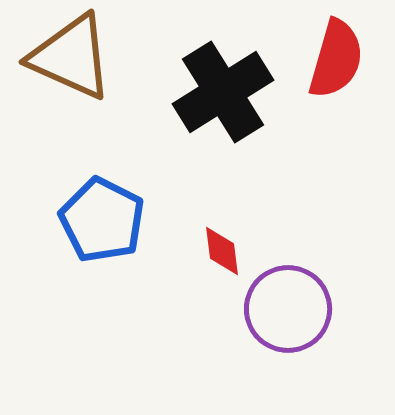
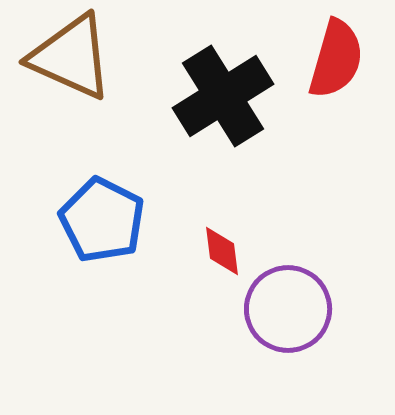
black cross: moved 4 px down
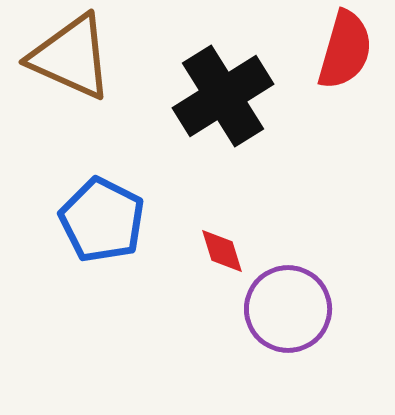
red semicircle: moved 9 px right, 9 px up
red diamond: rotated 10 degrees counterclockwise
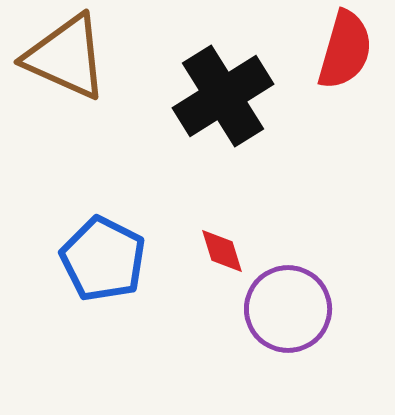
brown triangle: moved 5 px left
blue pentagon: moved 1 px right, 39 px down
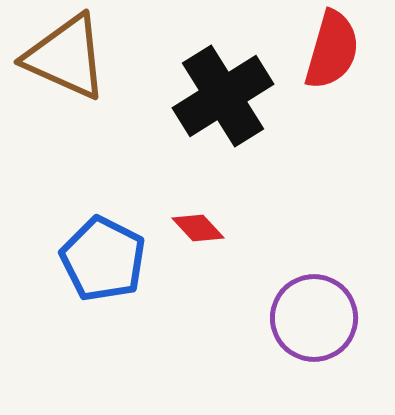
red semicircle: moved 13 px left
red diamond: moved 24 px left, 23 px up; rotated 26 degrees counterclockwise
purple circle: moved 26 px right, 9 px down
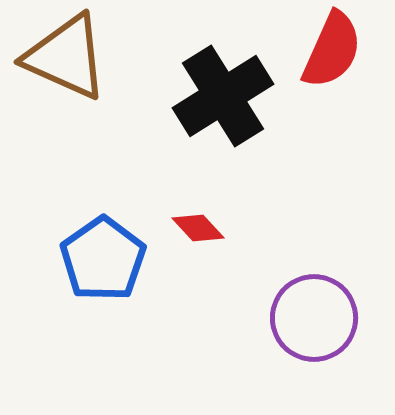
red semicircle: rotated 8 degrees clockwise
blue pentagon: rotated 10 degrees clockwise
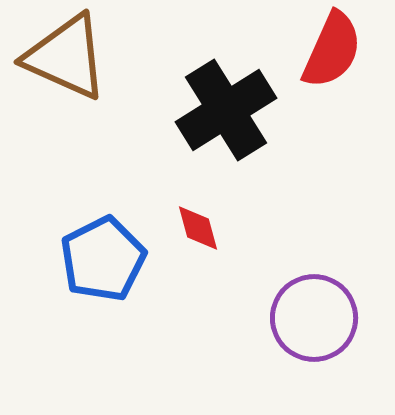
black cross: moved 3 px right, 14 px down
red diamond: rotated 28 degrees clockwise
blue pentagon: rotated 8 degrees clockwise
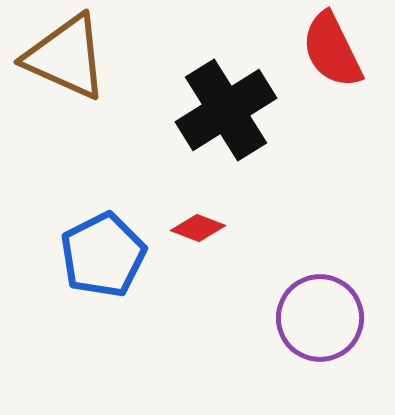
red semicircle: rotated 130 degrees clockwise
red diamond: rotated 54 degrees counterclockwise
blue pentagon: moved 4 px up
purple circle: moved 6 px right
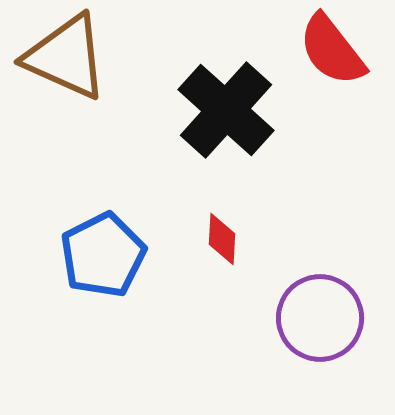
red semicircle: rotated 12 degrees counterclockwise
black cross: rotated 16 degrees counterclockwise
red diamond: moved 24 px right, 11 px down; rotated 72 degrees clockwise
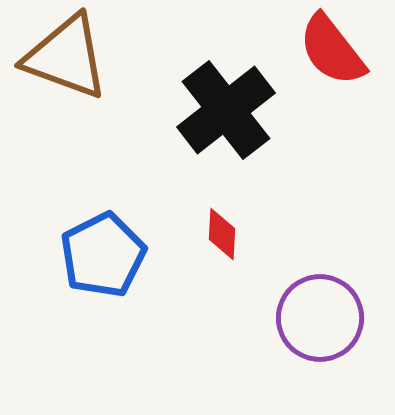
brown triangle: rotated 4 degrees counterclockwise
black cross: rotated 10 degrees clockwise
red diamond: moved 5 px up
